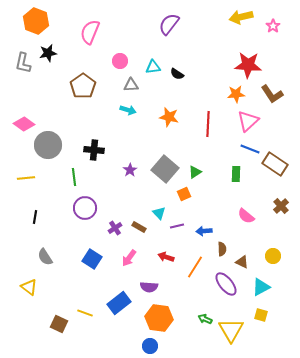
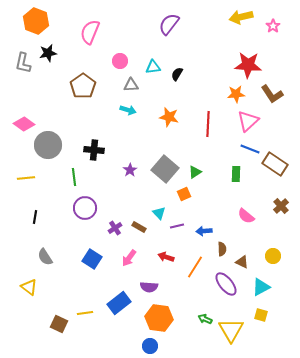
black semicircle at (177, 74): rotated 88 degrees clockwise
yellow line at (85, 313): rotated 28 degrees counterclockwise
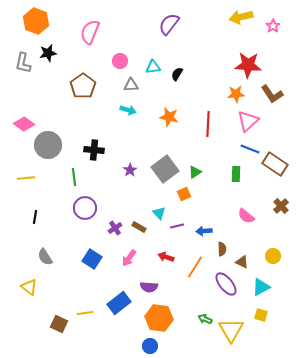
gray square at (165, 169): rotated 12 degrees clockwise
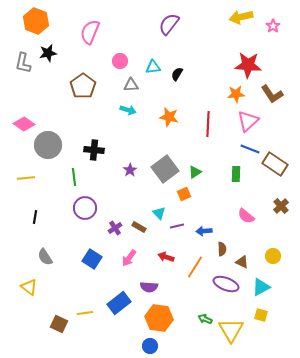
purple ellipse at (226, 284): rotated 30 degrees counterclockwise
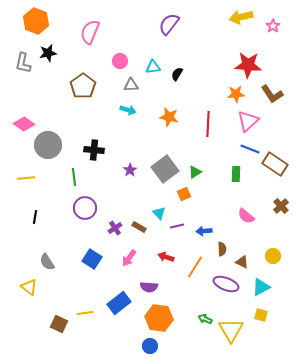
gray semicircle at (45, 257): moved 2 px right, 5 px down
